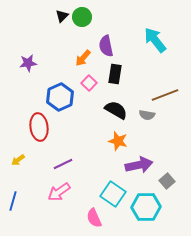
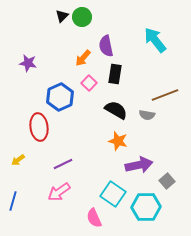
purple star: rotated 18 degrees clockwise
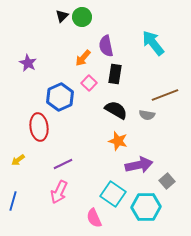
cyan arrow: moved 2 px left, 3 px down
purple star: rotated 18 degrees clockwise
pink arrow: rotated 30 degrees counterclockwise
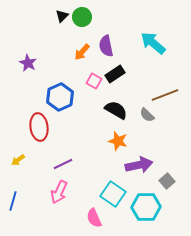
cyan arrow: rotated 12 degrees counterclockwise
orange arrow: moved 1 px left, 6 px up
black rectangle: rotated 48 degrees clockwise
pink square: moved 5 px right, 2 px up; rotated 14 degrees counterclockwise
gray semicircle: rotated 35 degrees clockwise
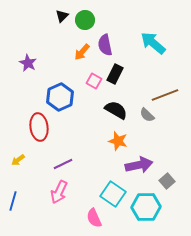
green circle: moved 3 px right, 3 px down
purple semicircle: moved 1 px left, 1 px up
black rectangle: rotated 30 degrees counterclockwise
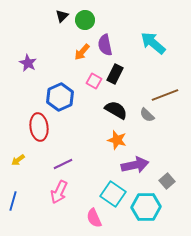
orange star: moved 1 px left, 1 px up
purple arrow: moved 4 px left
